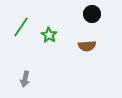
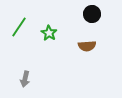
green line: moved 2 px left
green star: moved 2 px up
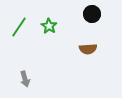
green star: moved 7 px up
brown semicircle: moved 1 px right, 3 px down
gray arrow: rotated 28 degrees counterclockwise
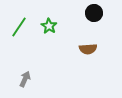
black circle: moved 2 px right, 1 px up
gray arrow: rotated 140 degrees counterclockwise
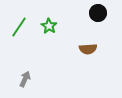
black circle: moved 4 px right
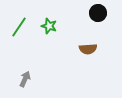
green star: rotated 14 degrees counterclockwise
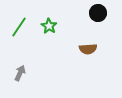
green star: rotated 14 degrees clockwise
gray arrow: moved 5 px left, 6 px up
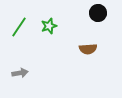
green star: rotated 21 degrees clockwise
gray arrow: rotated 56 degrees clockwise
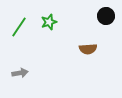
black circle: moved 8 px right, 3 px down
green star: moved 4 px up
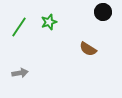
black circle: moved 3 px left, 4 px up
brown semicircle: rotated 36 degrees clockwise
